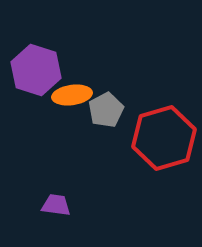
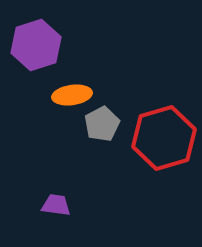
purple hexagon: moved 25 px up; rotated 24 degrees clockwise
gray pentagon: moved 4 px left, 14 px down
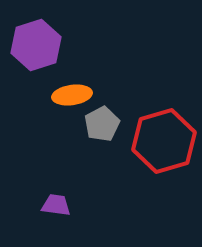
red hexagon: moved 3 px down
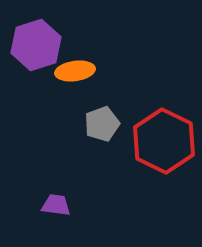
orange ellipse: moved 3 px right, 24 px up
gray pentagon: rotated 8 degrees clockwise
red hexagon: rotated 18 degrees counterclockwise
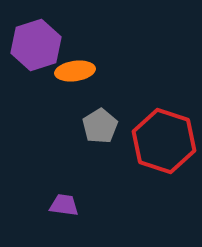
gray pentagon: moved 2 px left, 2 px down; rotated 12 degrees counterclockwise
red hexagon: rotated 8 degrees counterclockwise
purple trapezoid: moved 8 px right
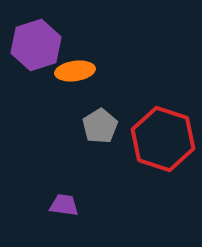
red hexagon: moved 1 px left, 2 px up
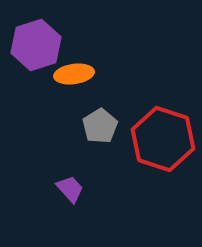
orange ellipse: moved 1 px left, 3 px down
purple trapezoid: moved 6 px right, 16 px up; rotated 40 degrees clockwise
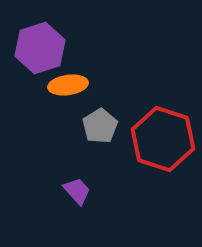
purple hexagon: moved 4 px right, 3 px down
orange ellipse: moved 6 px left, 11 px down
purple trapezoid: moved 7 px right, 2 px down
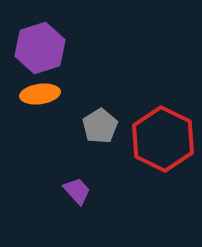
orange ellipse: moved 28 px left, 9 px down
red hexagon: rotated 8 degrees clockwise
